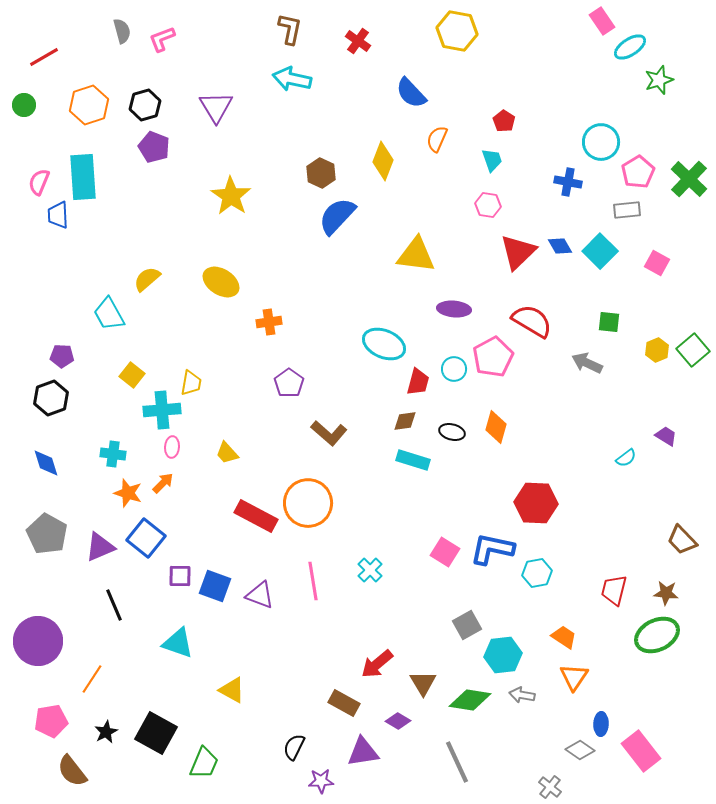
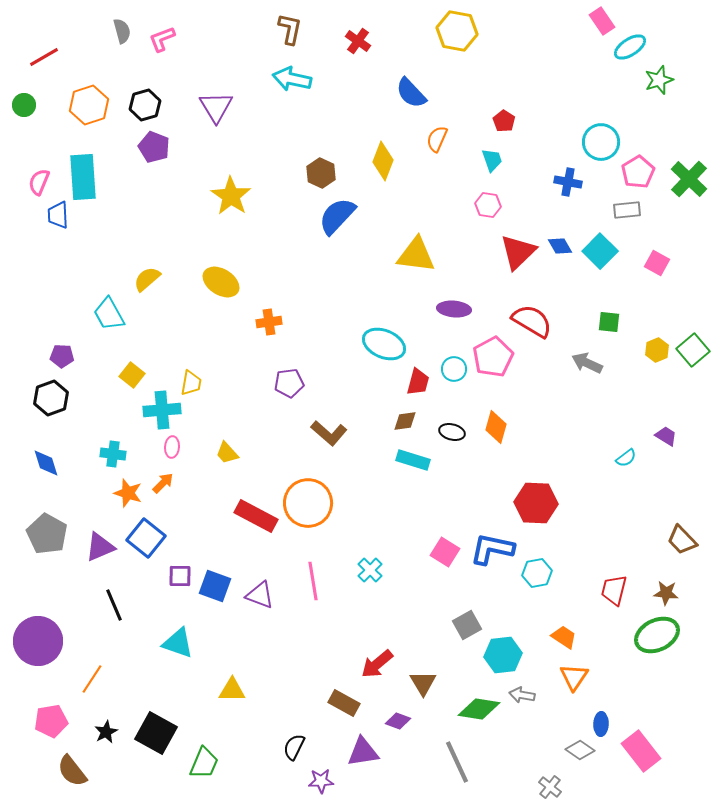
purple pentagon at (289, 383): rotated 28 degrees clockwise
yellow triangle at (232, 690): rotated 28 degrees counterclockwise
green diamond at (470, 700): moved 9 px right, 9 px down
purple diamond at (398, 721): rotated 10 degrees counterclockwise
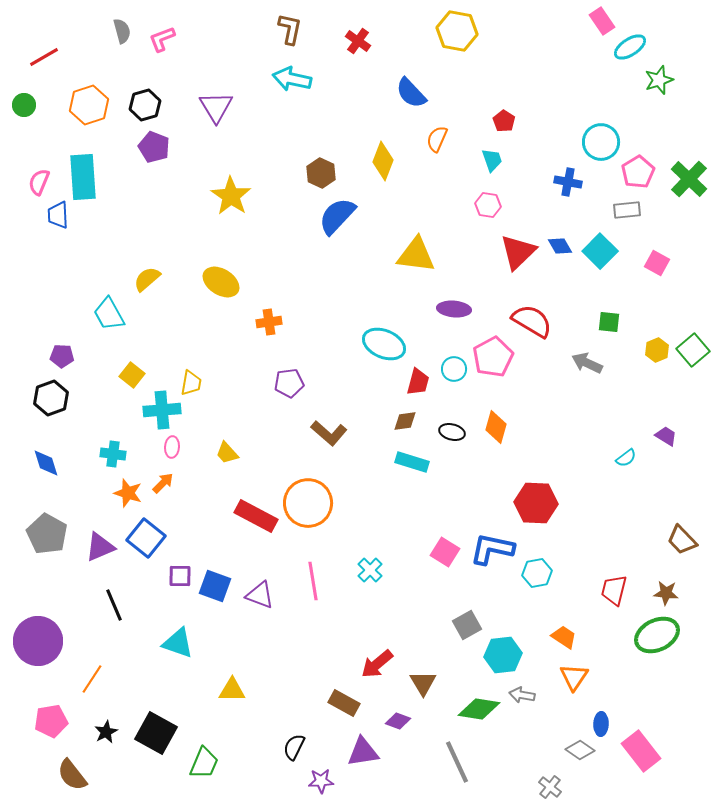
cyan rectangle at (413, 460): moved 1 px left, 2 px down
brown semicircle at (72, 771): moved 4 px down
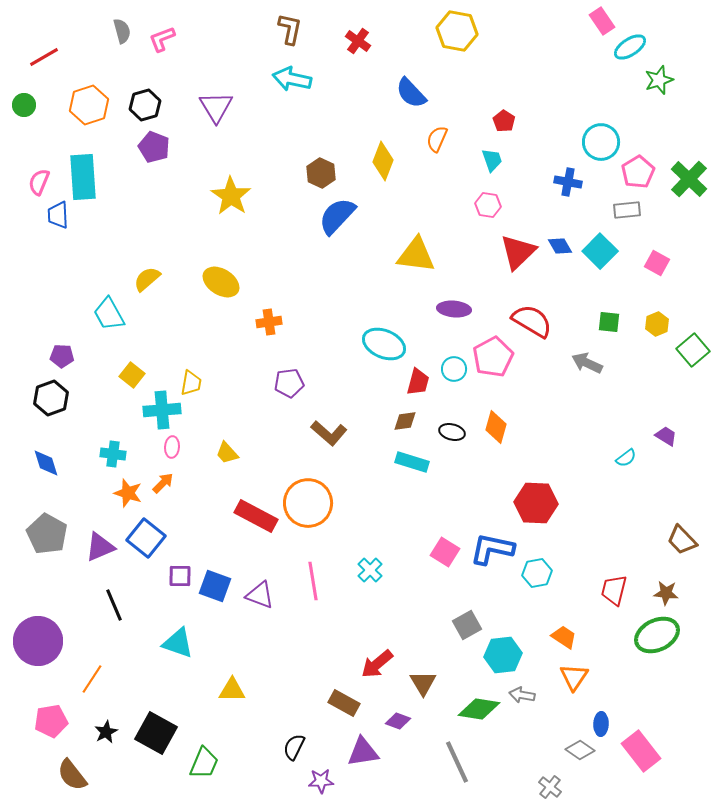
yellow hexagon at (657, 350): moved 26 px up
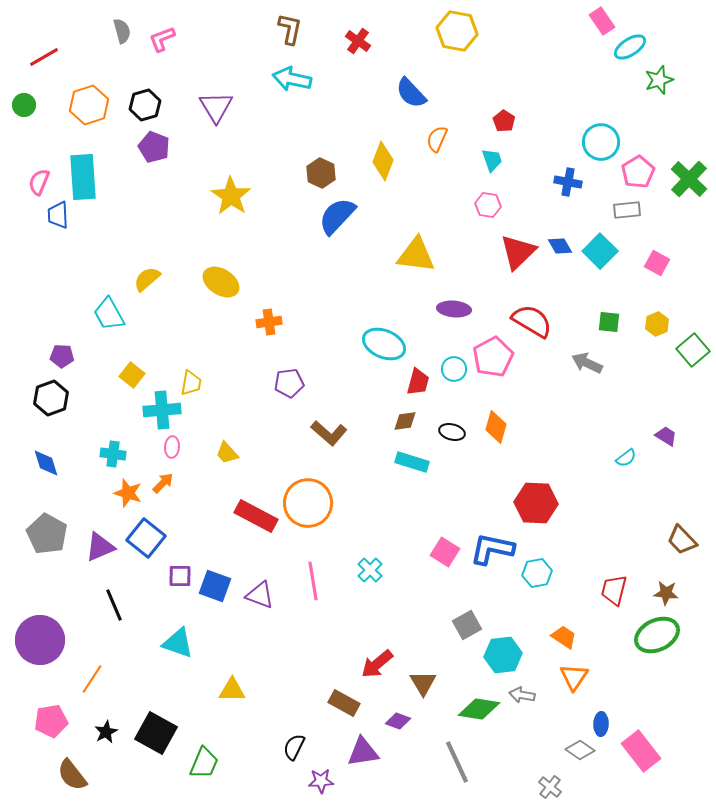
purple circle at (38, 641): moved 2 px right, 1 px up
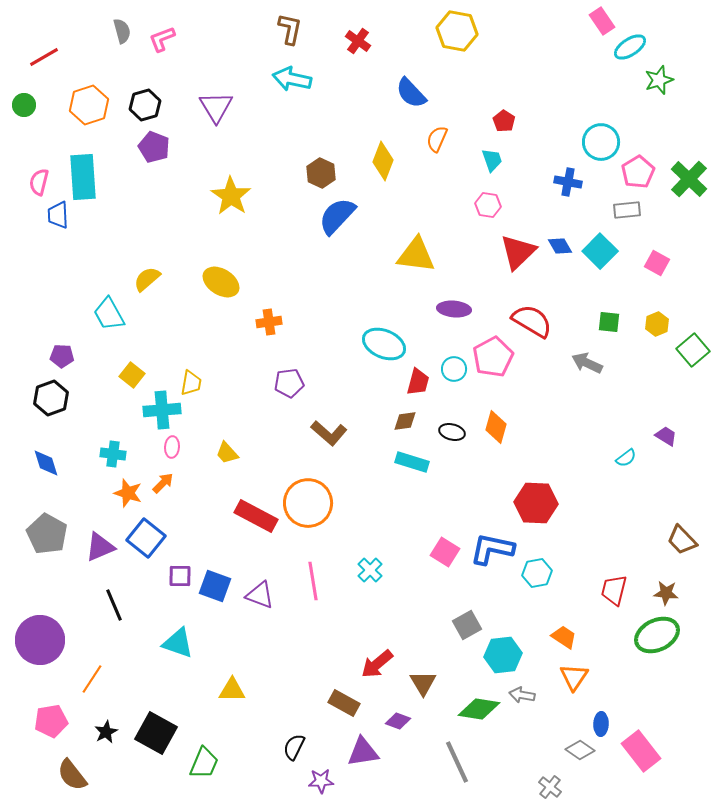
pink semicircle at (39, 182): rotated 8 degrees counterclockwise
